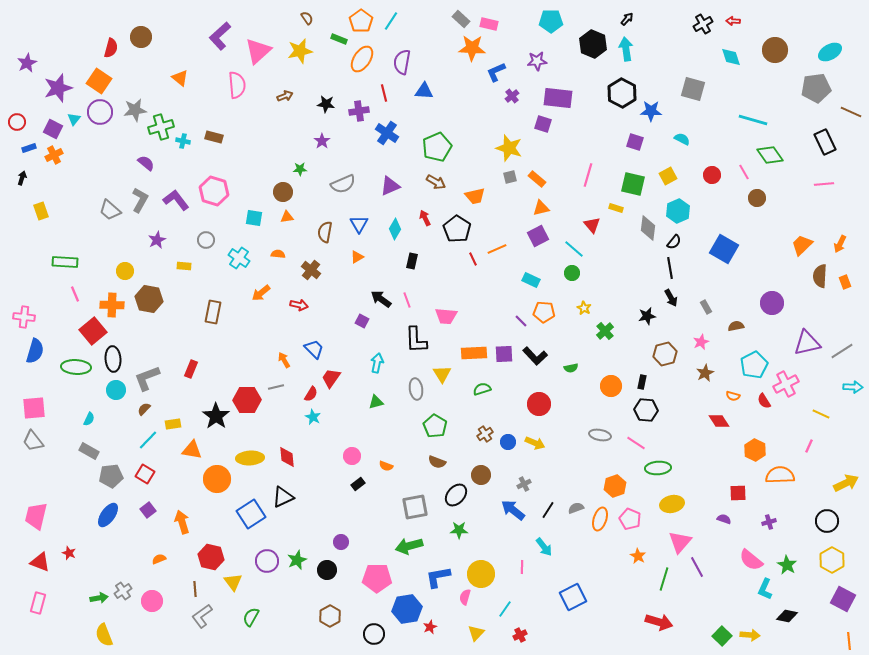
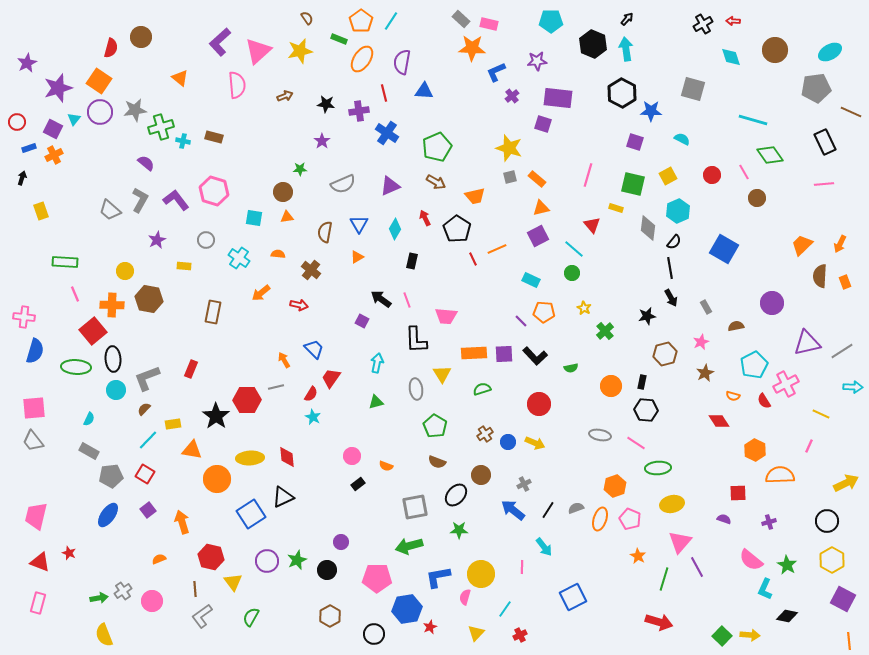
purple L-shape at (220, 36): moved 6 px down
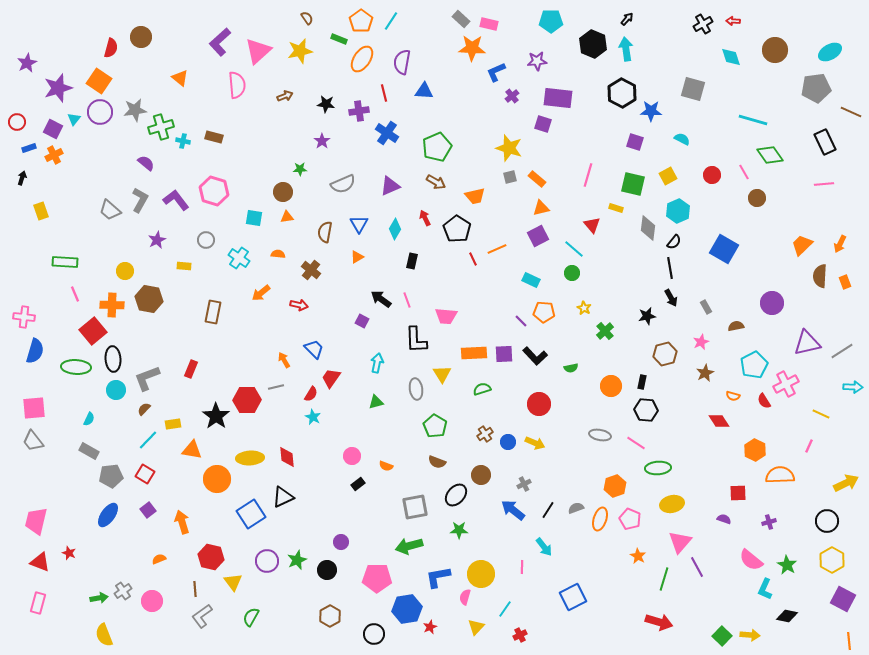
pink trapezoid at (36, 516): moved 5 px down
yellow triangle at (476, 633): moved 6 px up
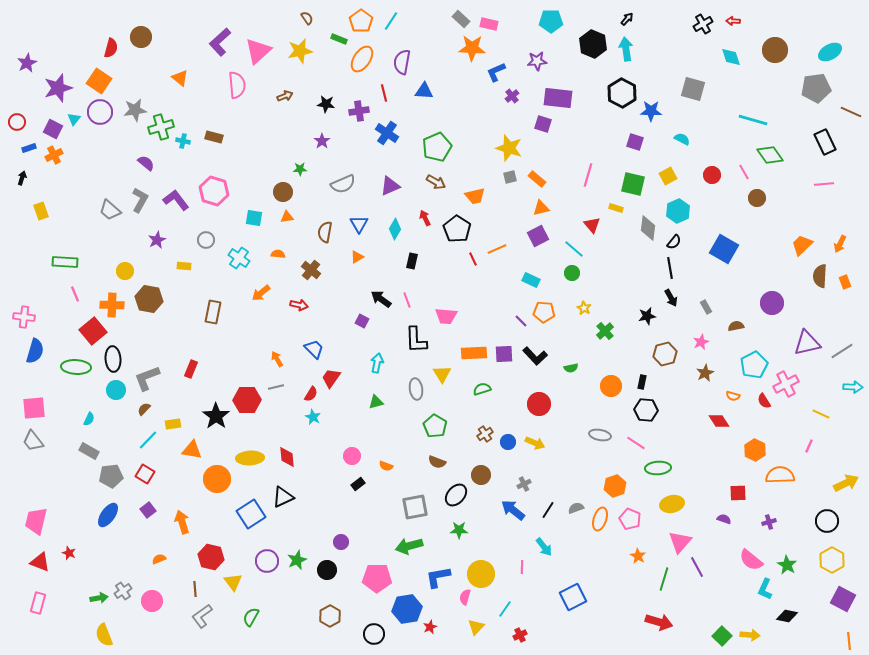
orange arrow at (284, 360): moved 7 px left, 1 px up
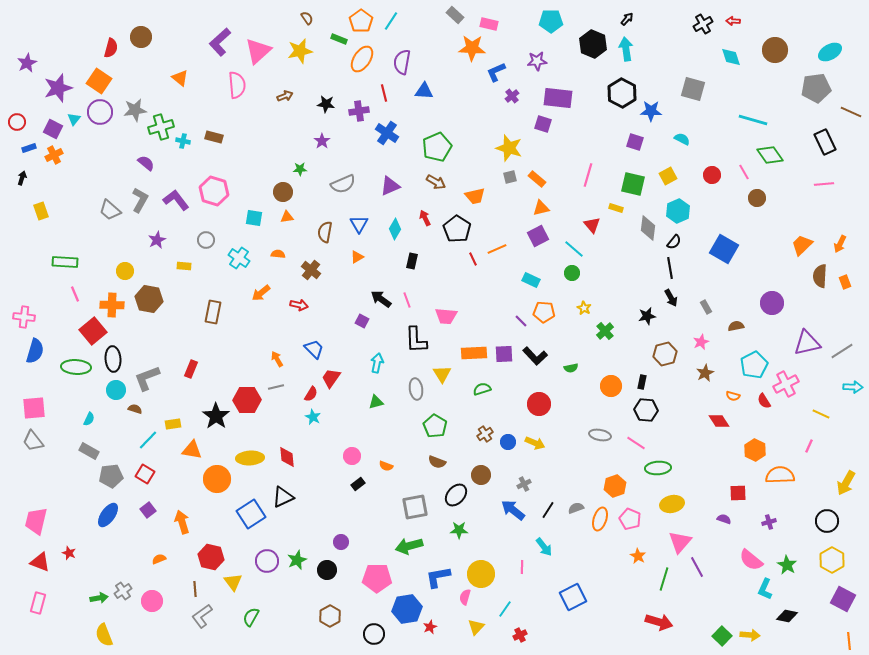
gray rectangle at (461, 19): moved 6 px left, 4 px up
brown semicircle at (144, 409): moved 9 px left; rotated 64 degrees clockwise
yellow arrow at (846, 483): rotated 145 degrees clockwise
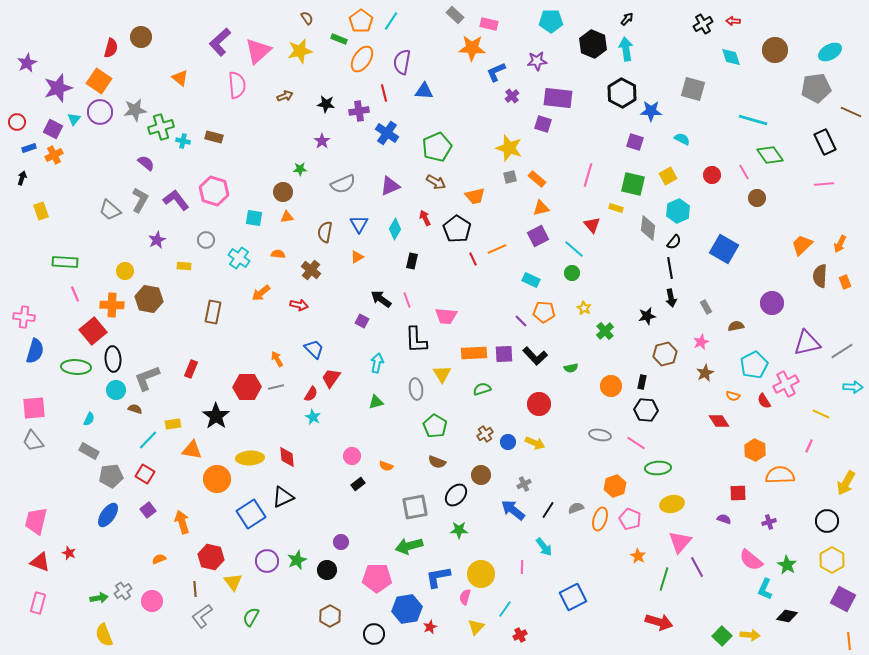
black arrow at (671, 298): rotated 18 degrees clockwise
red hexagon at (247, 400): moved 13 px up
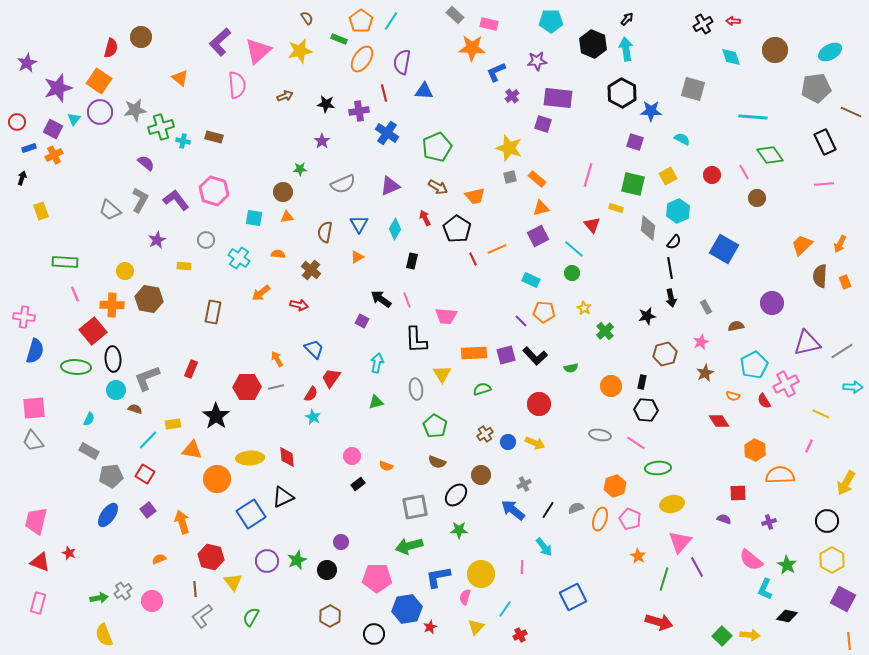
cyan line at (753, 120): moved 3 px up; rotated 12 degrees counterclockwise
brown arrow at (436, 182): moved 2 px right, 5 px down
purple square at (504, 354): moved 2 px right, 1 px down; rotated 12 degrees counterclockwise
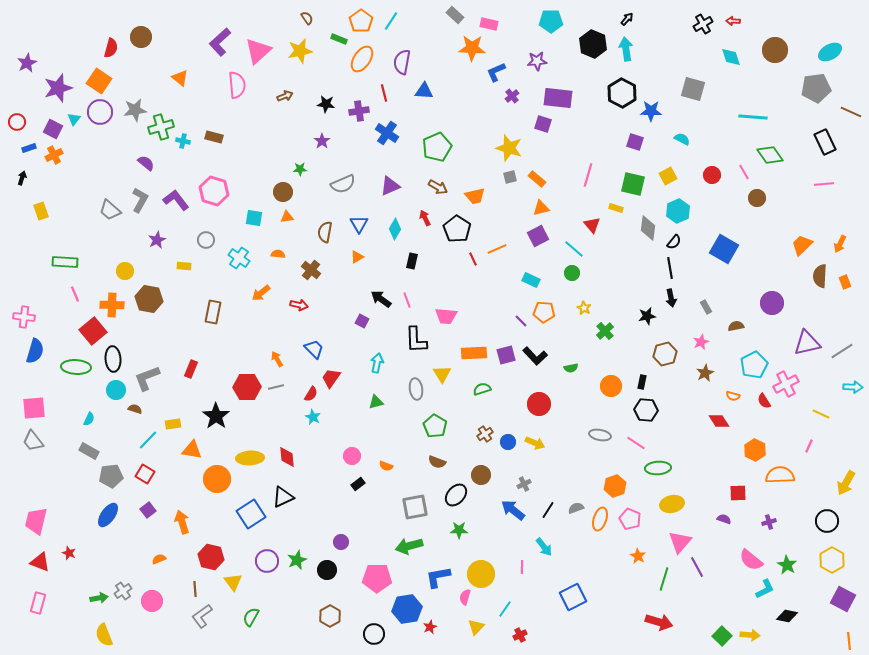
cyan L-shape at (765, 589): rotated 140 degrees counterclockwise
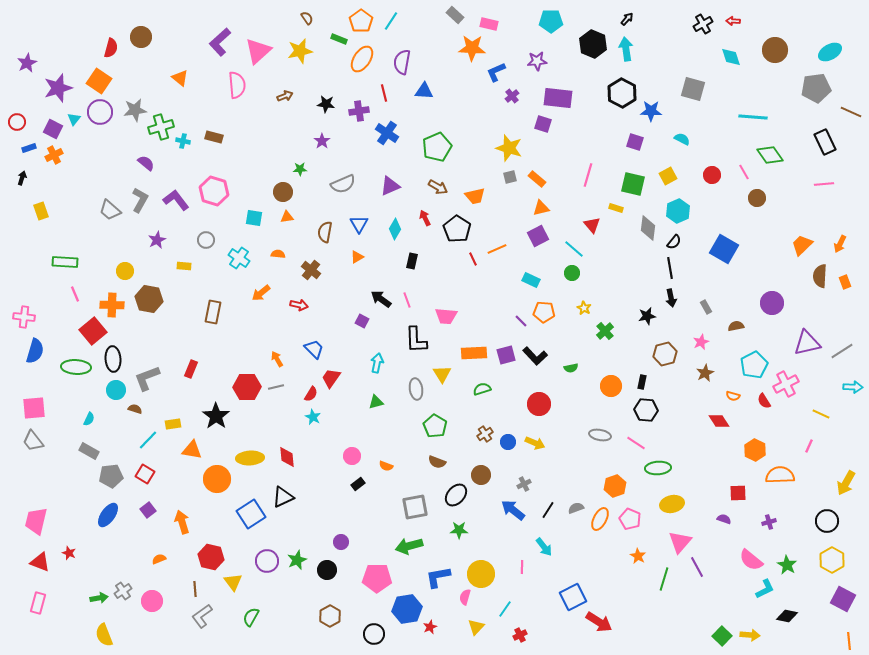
orange ellipse at (600, 519): rotated 10 degrees clockwise
red arrow at (659, 622): moved 60 px left; rotated 16 degrees clockwise
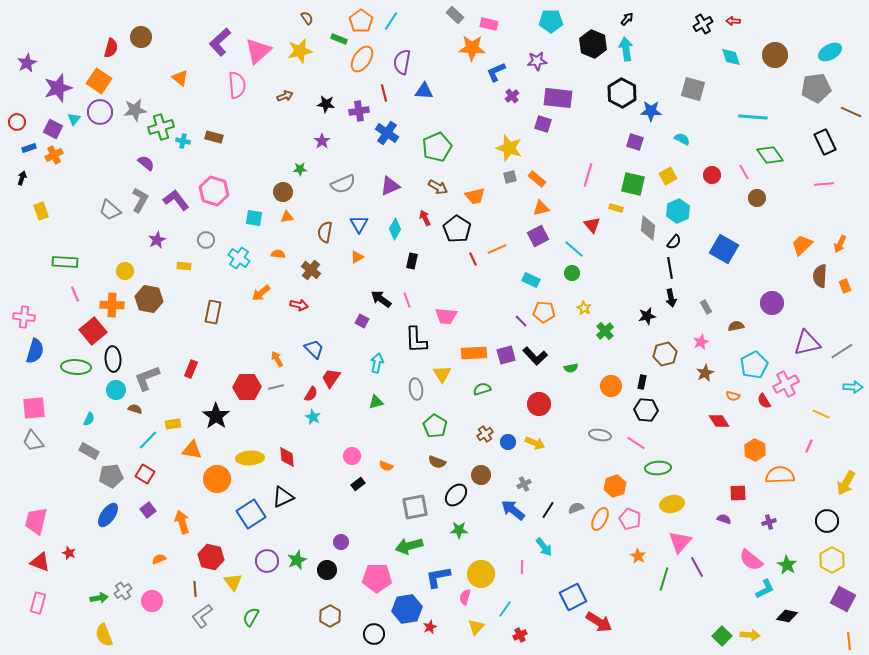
brown circle at (775, 50): moved 5 px down
orange rectangle at (845, 282): moved 4 px down
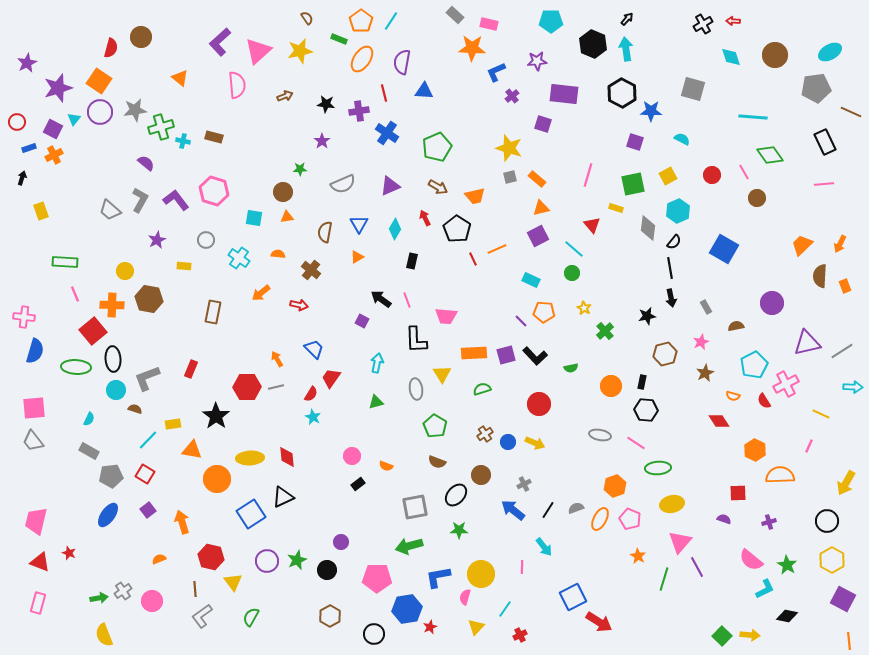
purple rectangle at (558, 98): moved 6 px right, 4 px up
green square at (633, 184): rotated 25 degrees counterclockwise
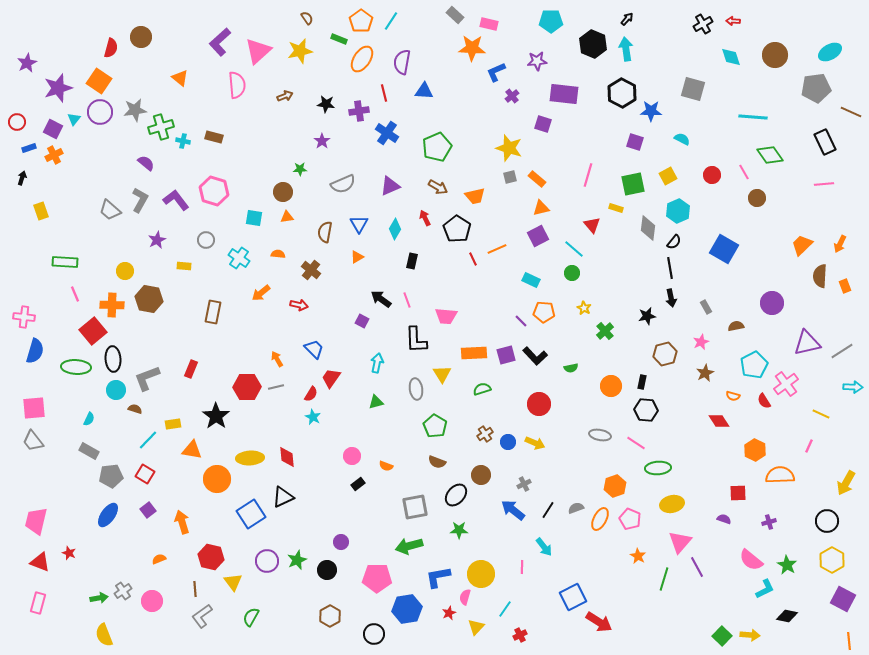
pink cross at (786, 384): rotated 10 degrees counterclockwise
red star at (430, 627): moved 19 px right, 14 px up
